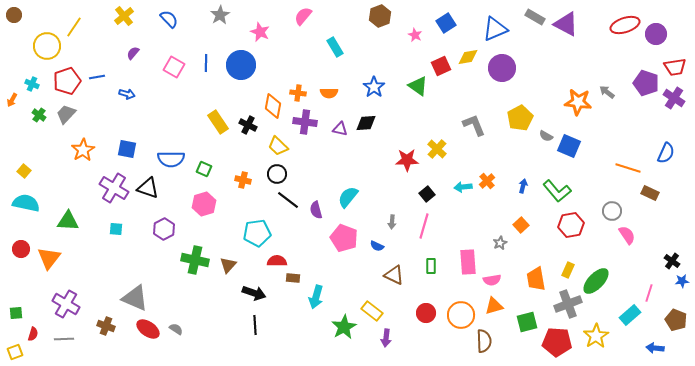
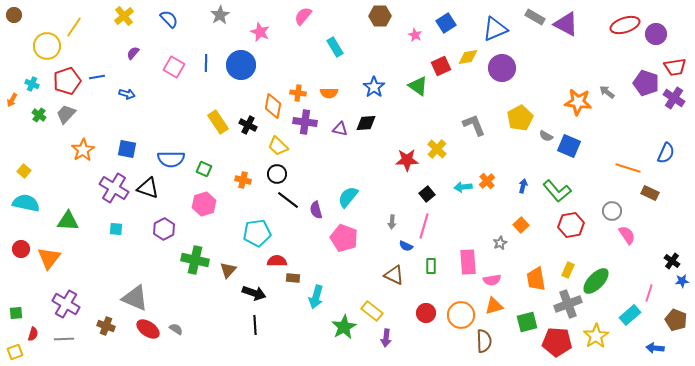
brown hexagon at (380, 16): rotated 20 degrees clockwise
blue semicircle at (377, 246): moved 29 px right
brown triangle at (228, 265): moved 5 px down
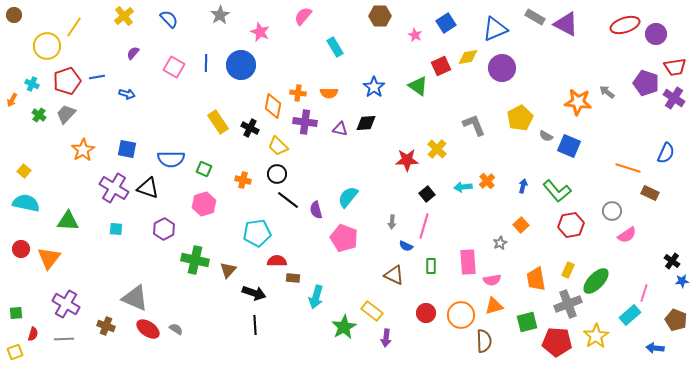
black cross at (248, 125): moved 2 px right, 3 px down
pink semicircle at (627, 235): rotated 90 degrees clockwise
pink line at (649, 293): moved 5 px left
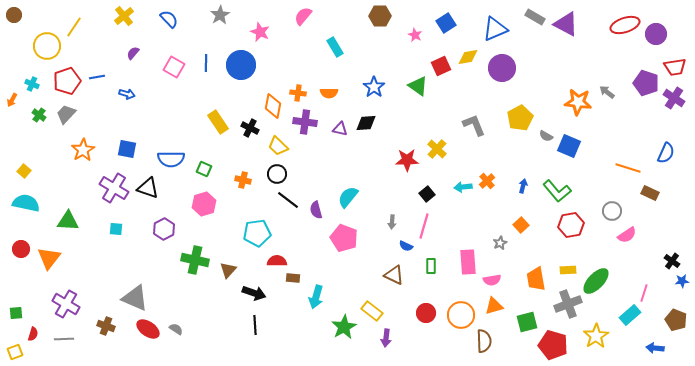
yellow rectangle at (568, 270): rotated 63 degrees clockwise
red pentagon at (557, 342): moved 4 px left, 3 px down; rotated 12 degrees clockwise
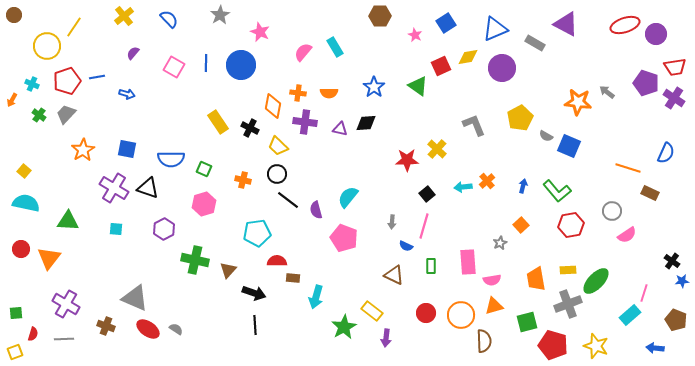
pink semicircle at (303, 16): moved 36 px down
gray rectangle at (535, 17): moved 26 px down
yellow star at (596, 336): moved 10 px down; rotated 20 degrees counterclockwise
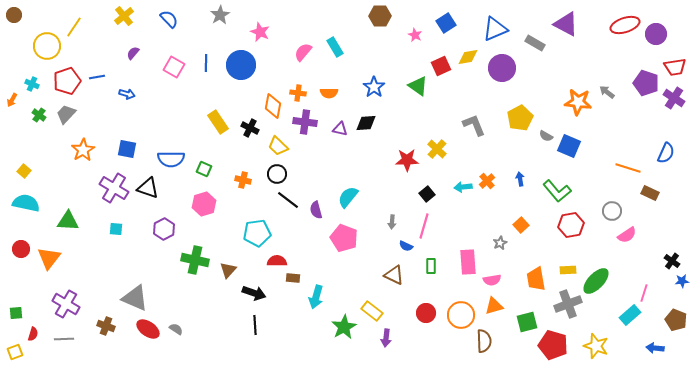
blue arrow at (523, 186): moved 3 px left, 7 px up; rotated 24 degrees counterclockwise
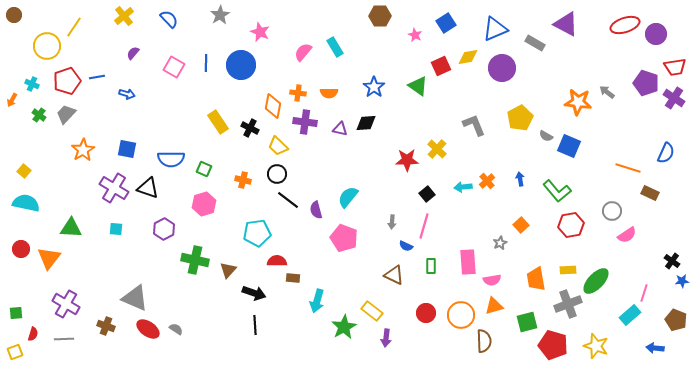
green triangle at (68, 221): moved 3 px right, 7 px down
cyan arrow at (316, 297): moved 1 px right, 4 px down
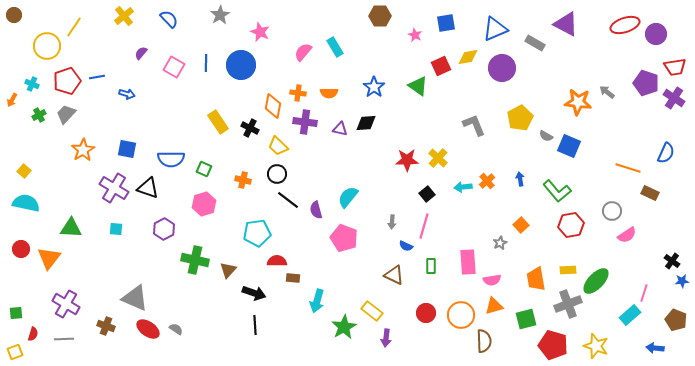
blue square at (446, 23): rotated 24 degrees clockwise
purple semicircle at (133, 53): moved 8 px right
green cross at (39, 115): rotated 24 degrees clockwise
yellow cross at (437, 149): moved 1 px right, 9 px down
green square at (527, 322): moved 1 px left, 3 px up
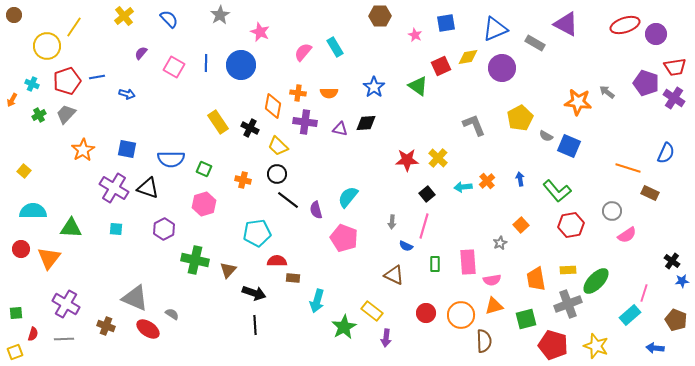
cyan semicircle at (26, 203): moved 7 px right, 8 px down; rotated 12 degrees counterclockwise
green rectangle at (431, 266): moved 4 px right, 2 px up
gray semicircle at (176, 329): moved 4 px left, 15 px up
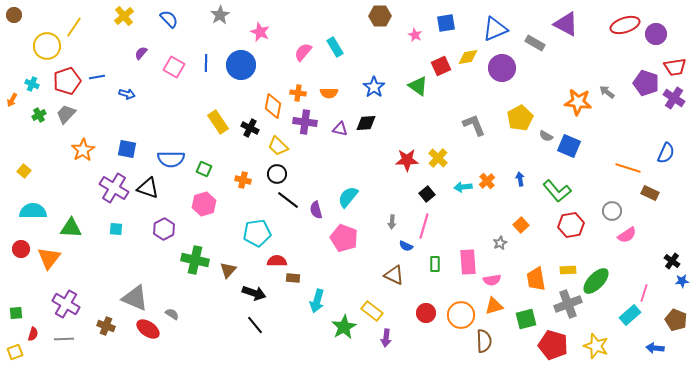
black line at (255, 325): rotated 36 degrees counterclockwise
